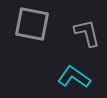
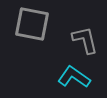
gray L-shape: moved 2 px left, 7 px down
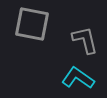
cyan L-shape: moved 4 px right, 1 px down
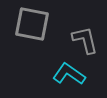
cyan L-shape: moved 9 px left, 4 px up
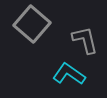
gray square: rotated 30 degrees clockwise
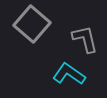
gray L-shape: moved 1 px up
